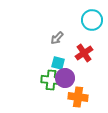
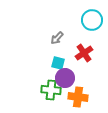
green cross: moved 10 px down
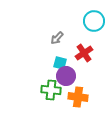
cyan circle: moved 2 px right, 1 px down
cyan square: moved 2 px right
purple circle: moved 1 px right, 2 px up
